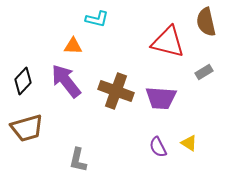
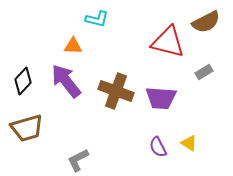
brown semicircle: rotated 104 degrees counterclockwise
gray L-shape: rotated 50 degrees clockwise
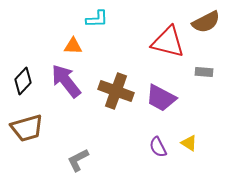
cyan L-shape: rotated 15 degrees counterclockwise
gray rectangle: rotated 36 degrees clockwise
purple trapezoid: rotated 24 degrees clockwise
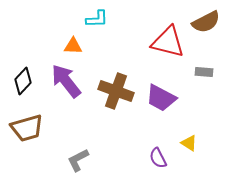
purple semicircle: moved 11 px down
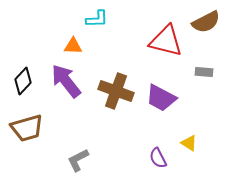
red triangle: moved 2 px left, 1 px up
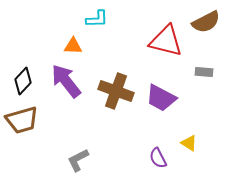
brown trapezoid: moved 5 px left, 8 px up
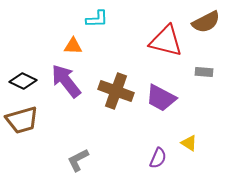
black diamond: rotated 72 degrees clockwise
purple semicircle: rotated 130 degrees counterclockwise
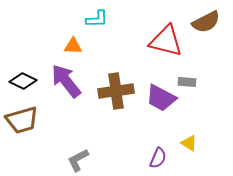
gray rectangle: moved 17 px left, 10 px down
brown cross: rotated 28 degrees counterclockwise
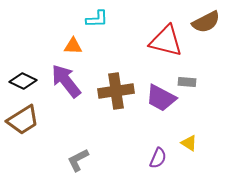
brown trapezoid: moved 1 px right; rotated 16 degrees counterclockwise
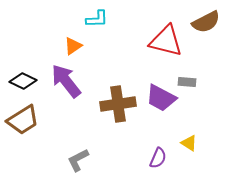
orange triangle: rotated 36 degrees counterclockwise
brown cross: moved 2 px right, 13 px down
